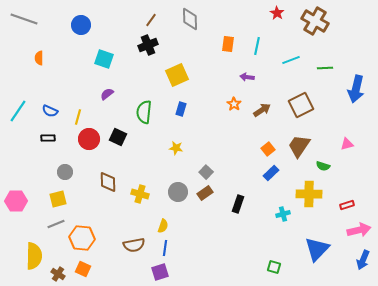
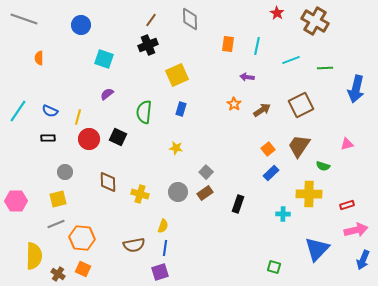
cyan cross at (283, 214): rotated 16 degrees clockwise
pink arrow at (359, 230): moved 3 px left
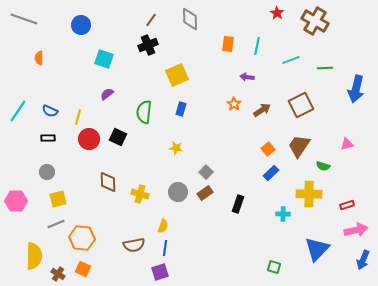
gray circle at (65, 172): moved 18 px left
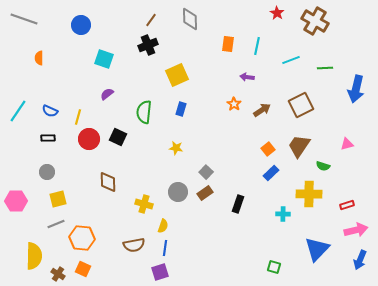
yellow cross at (140, 194): moved 4 px right, 10 px down
blue arrow at (363, 260): moved 3 px left
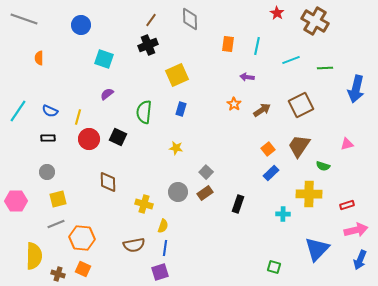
brown cross at (58, 274): rotated 16 degrees counterclockwise
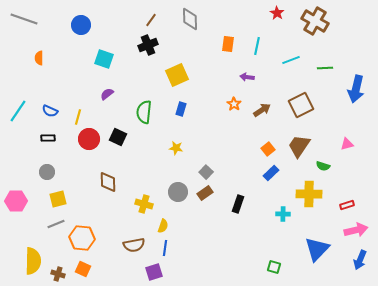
yellow semicircle at (34, 256): moved 1 px left, 5 px down
purple square at (160, 272): moved 6 px left
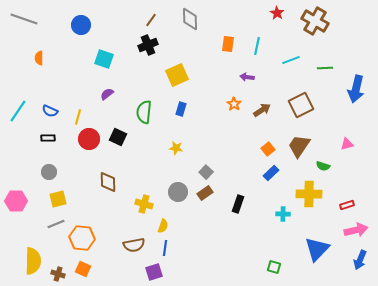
gray circle at (47, 172): moved 2 px right
